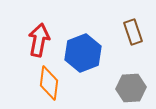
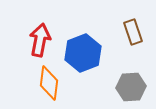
red arrow: moved 1 px right
gray hexagon: moved 1 px up
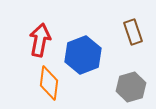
blue hexagon: moved 2 px down
gray hexagon: rotated 12 degrees counterclockwise
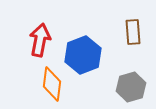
brown rectangle: rotated 15 degrees clockwise
orange diamond: moved 3 px right, 1 px down
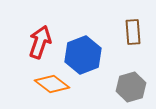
red arrow: moved 2 px down; rotated 8 degrees clockwise
orange diamond: rotated 60 degrees counterclockwise
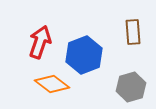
blue hexagon: moved 1 px right
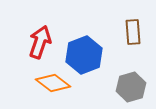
orange diamond: moved 1 px right, 1 px up
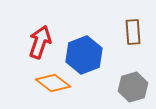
gray hexagon: moved 2 px right
